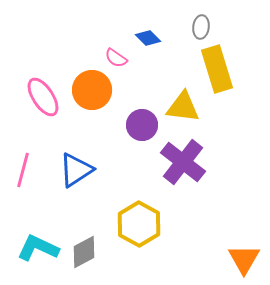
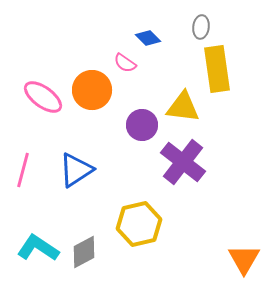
pink semicircle: moved 9 px right, 5 px down
yellow rectangle: rotated 9 degrees clockwise
pink ellipse: rotated 21 degrees counterclockwise
yellow hexagon: rotated 18 degrees clockwise
cyan L-shape: rotated 9 degrees clockwise
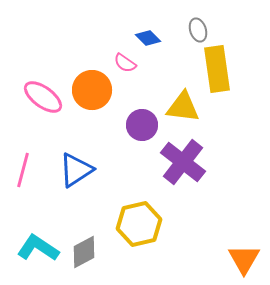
gray ellipse: moved 3 px left, 3 px down; rotated 25 degrees counterclockwise
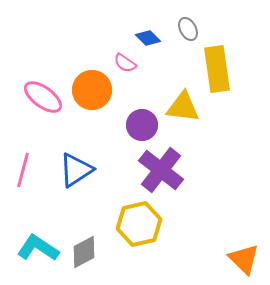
gray ellipse: moved 10 px left, 1 px up; rotated 10 degrees counterclockwise
purple cross: moved 22 px left, 8 px down
orange triangle: rotated 16 degrees counterclockwise
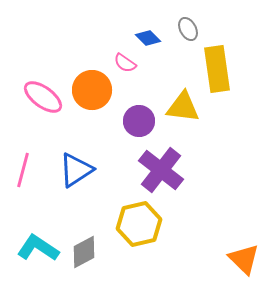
purple circle: moved 3 px left, 4 px up
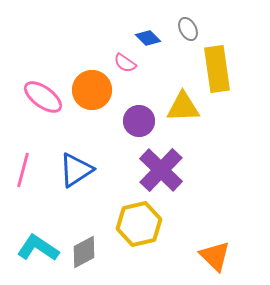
yellow triangle: rotated 9 degrees counterclockwise
purple cross: rotated 6 degrees clockwise
orange triangle: moved 29 px left, 3 px up
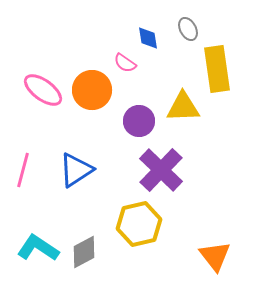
blue diamond: rotated 35 degrees clockwise
pink ellipse: moved 7 px up
orange triangle: rotated 8 degrees clockwise
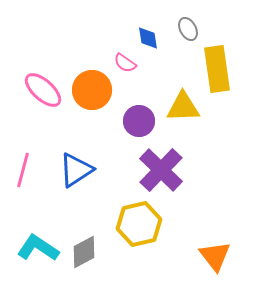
pink ellipse: rotated 6 degrees clockwise
